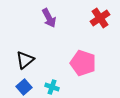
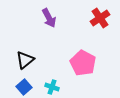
pink pentagon: rotated 10 degrees clockwise
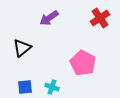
purple arrow: rotated 84 degrees clockwise
black triangle: moved 3 px left, 12 px up
blue square: moved 1 px right; rotated 35 degrees clockwise
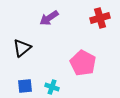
red cross: rotated 18 degrees clockwise
blue square: moved 1 px up
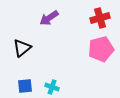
pink pentagon: moved 18 px right, 14 px up; rotated 30 degrees clockwise
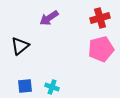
black triangle: moved 2 px left, 2 px up
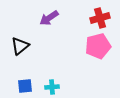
pink pentagon: moved 3 px left, 3 px up
cyan cross: rotated 24 degrees counterclockwise
